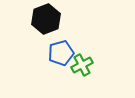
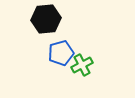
black hexagon: rotated 16 degrees clockwise
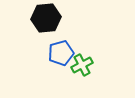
black hexagon: moved 1 px up
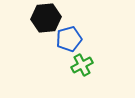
blue pentagon: moved 8 px right, 14 px up
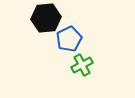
blue pentagon: rotated 10 degrees counterclockwise
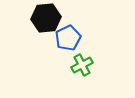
blue pentagon: moved 1 px left, 1 px up
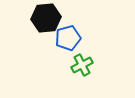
blue pentagon: rotated 10 degrees clockwise
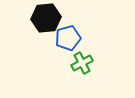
green cross: moved 2 px up
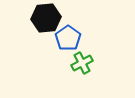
blue pentagon: rotated 20 degrees counterclockwise
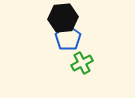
black hexagon: moved 17 px right
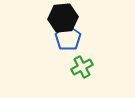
green cross: moved 4 px down
